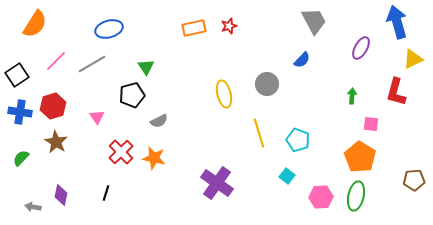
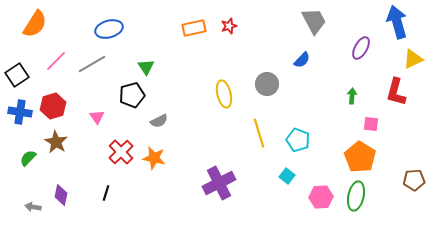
green semicircle: moved 7 px right
purple cross: moved 2 px right; rotated 28 degrees clockwise
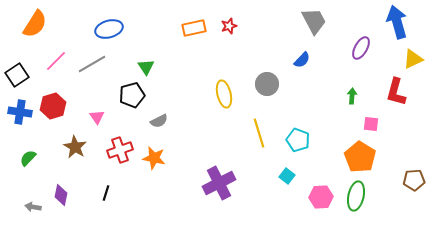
brown star: moved 19 px right, 5 px down
red cross: moved 1 px left, 2 px up; rotated 25 degrees clockwise
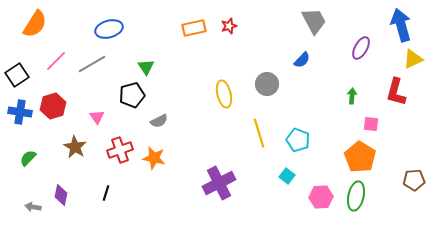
blue arrow: moved 4 px right, 3 px down
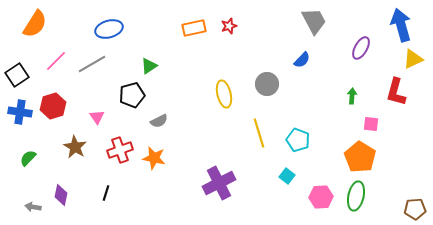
green triangle: moved 3 px right, 1 px up; rotated 30 degrees clockwise
brown pentagon: moved 1 px right, 29 px down
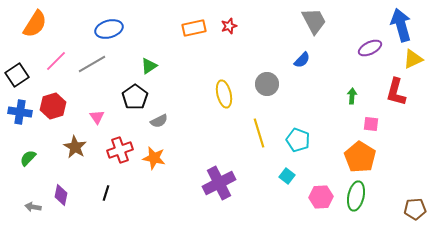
purple ellipse: moved 9 px right; rotated 35 degrees clockwise
black pentagon: moved 3 px right, 2 px down; rotated 20 degrees counterclockwise
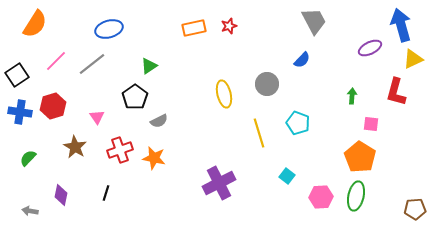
gray line: rotated 8 degrees counterclockwise
cyan pentagon: moved 17 px up
gray arrow: moved 3 px left, 4 px down
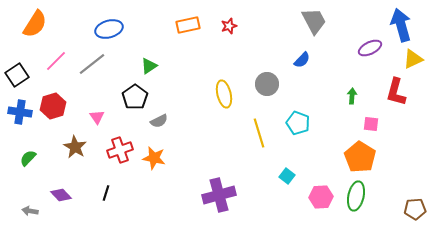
orange rectangle: moved 6 px left, 3 px up
purple cross: moved 12 px down; rotated 12 degrees clockwise
purple diamond: rotated 55 degrees counterclockwise
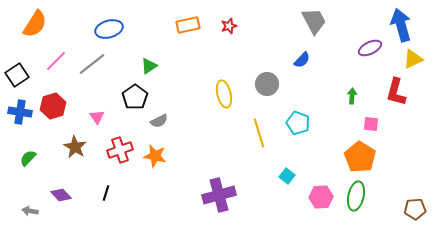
orange star: moved 1 px right, 2 px up
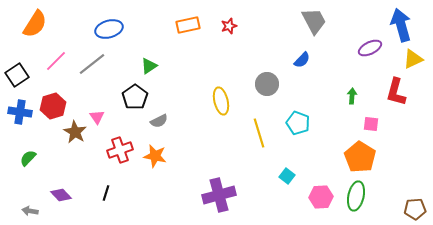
yellow ellipse: moved 3 px left, 7 px down
brown star: moved 15 px up
